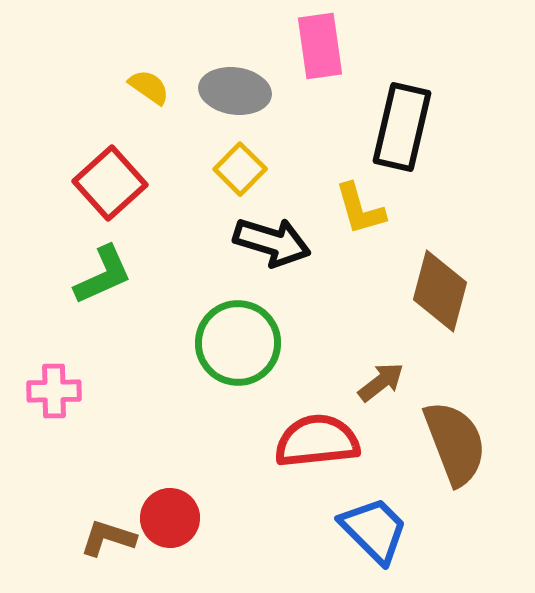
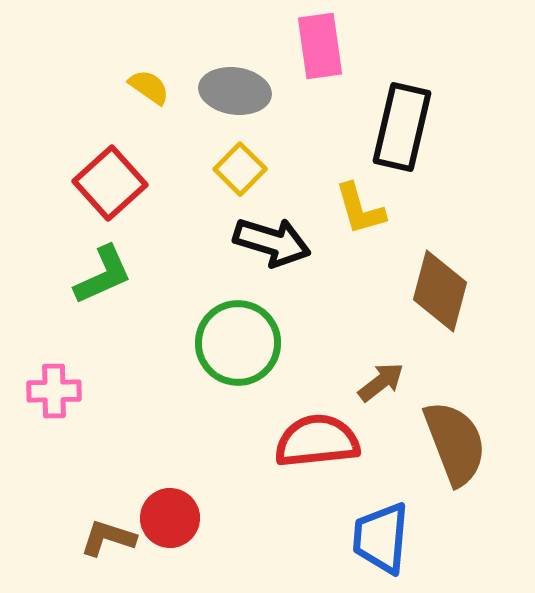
blue trapezoid: moved 7 px right, 8 px down; rotated 130 degrees counterclockwise
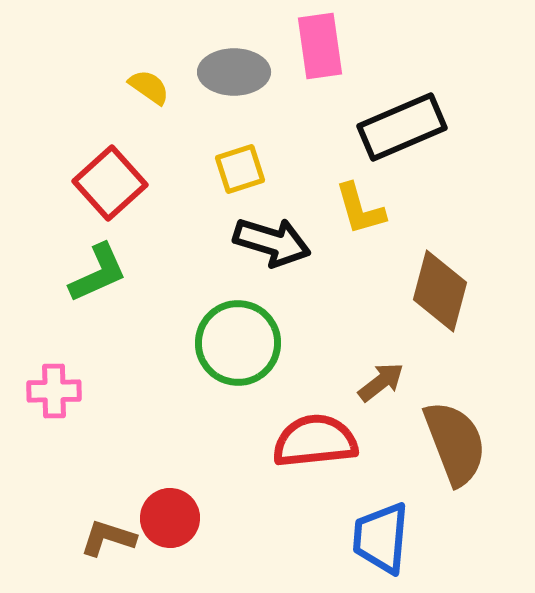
gray ellipse: moved 1 px left, 19 px up; rotated 8 degrees counterclockwise
black rectangle: rotated 54 degrees clockwise
yellow square: rotated 27 degrees clockwise
green L-shape: moved 5 px left, 2 px up
red semicircle: moved 2 px left
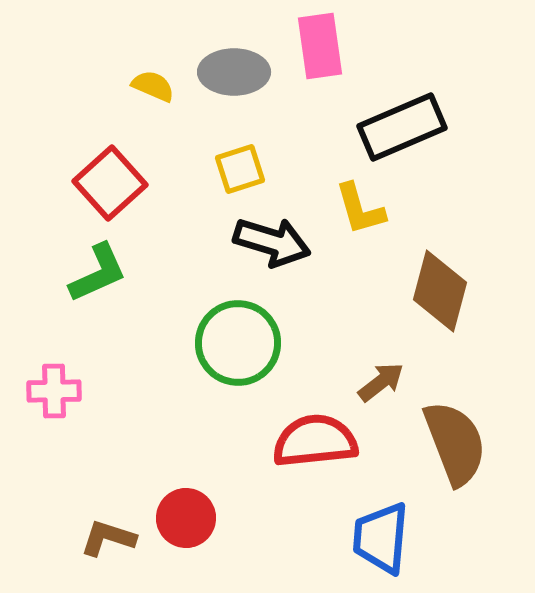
yellow semicircle: moved 4 px right, 1 px up; rotated 12 degrees counterclockwise
red circle: moved 16 px right
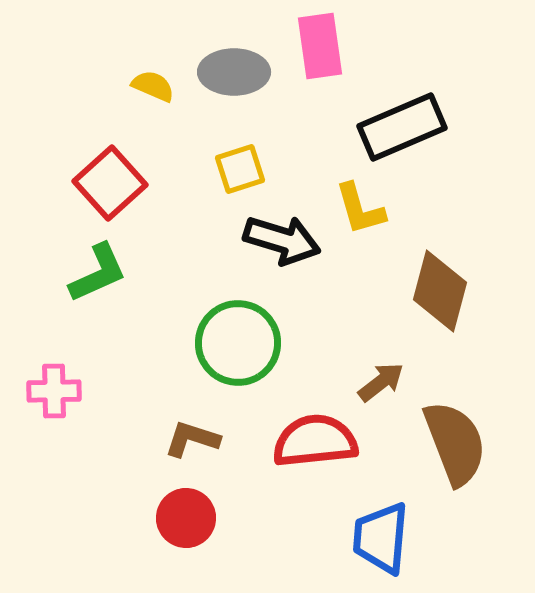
black arrow: moved 10 px right, 2 px up
brown L-shape: moved 84 px right, 99 px up
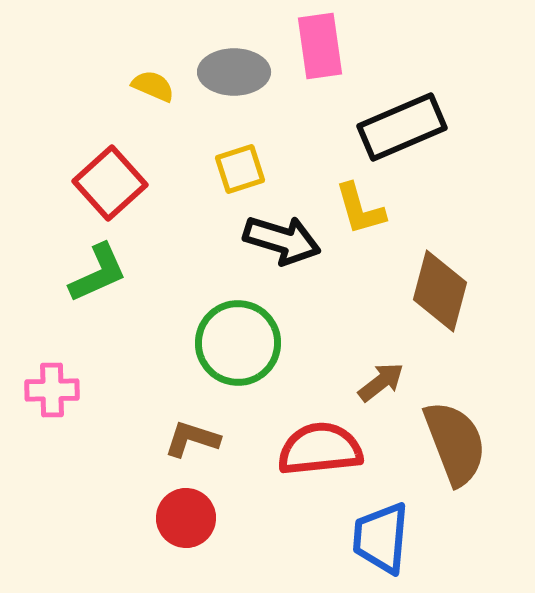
pink cross: moved 2 px left, 1 px up
red semicircle: moved 5 px right, 8 px down
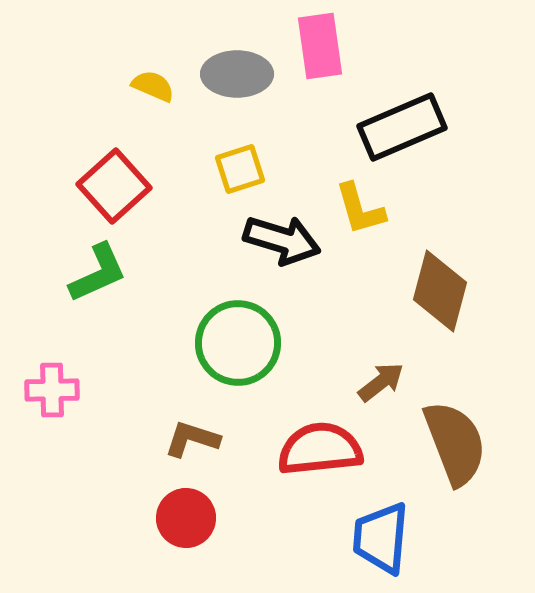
gray ellipse: moved 3 px right, 2 px down
red square: moved 4 px right, 3 px down
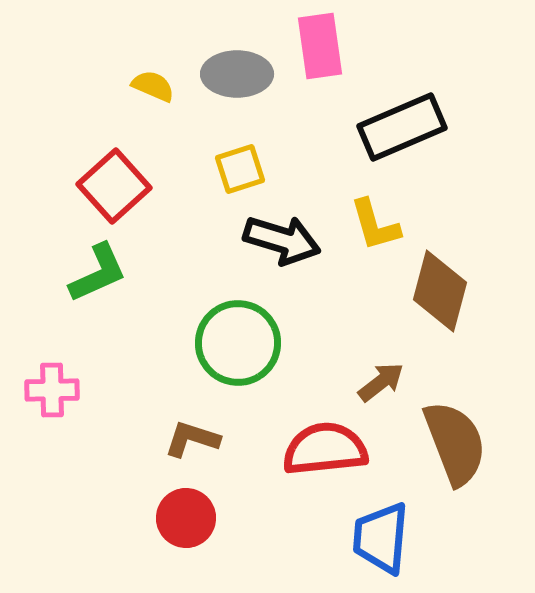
yellow L-shape: moved 15 px right, 16 px down
red semicircle: moved 5 px right
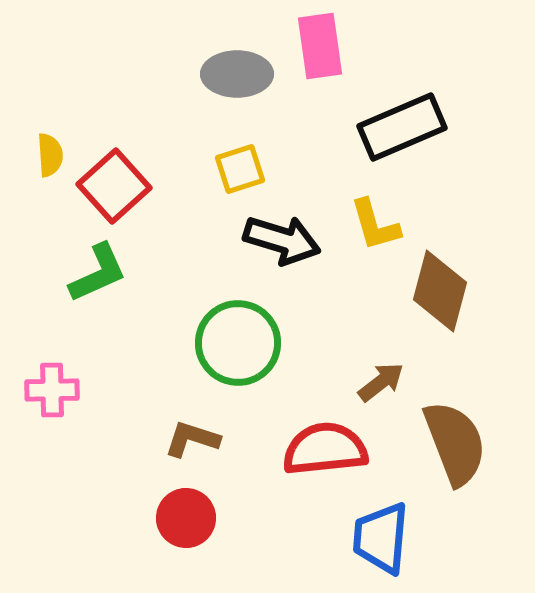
yellow semicircle: moved 103 px left, 69 px down; rotated 63 degrees clockwise
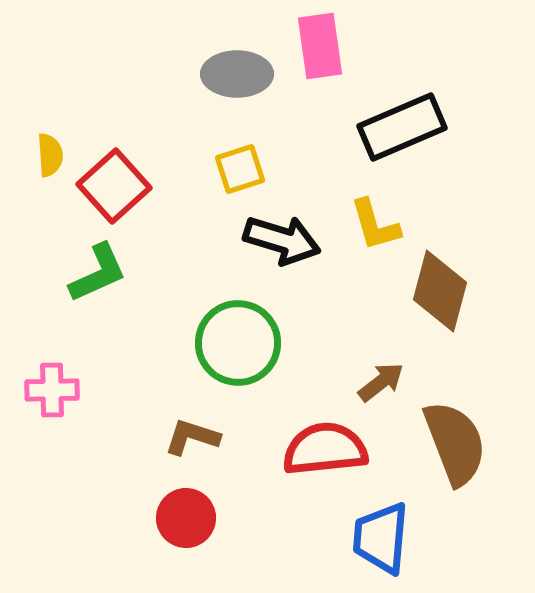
brown L-shape: moved 2 px up
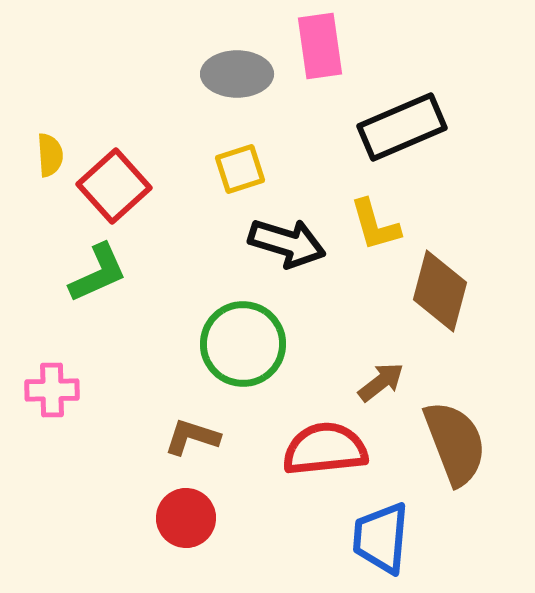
black arrow: moved 5 px right, 3 px down
green circle: moved 5 px right, 1 px down
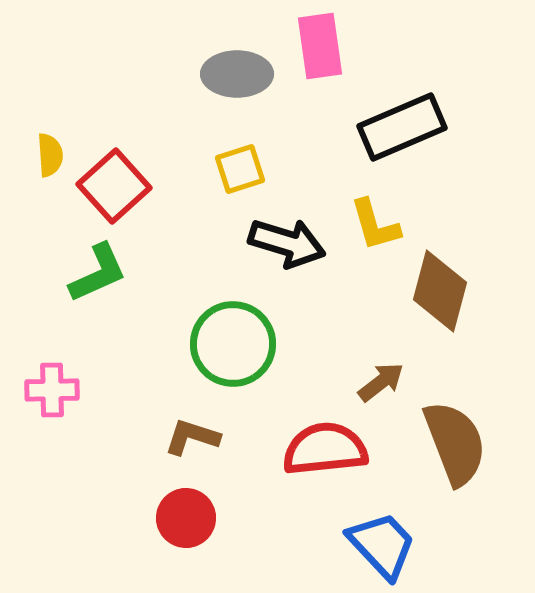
green circle: moved 10 px left
blue trapezoid: moved 1 px right, 7 px down; rotated 132 degrees clockwise
